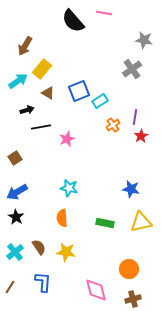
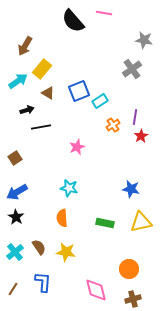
pink star: moved 10 px right, 8 px down
brown line: moved 3 px right, 2 px down
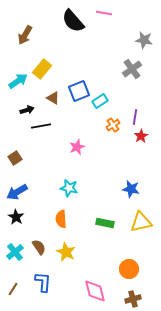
brown arrow: moved 11 px up
brown triangle: moved 5 px right, 5 px down
black line: moved 1 px up
orange semicircle: moved 1 px left, 1 px down
yellow star: rotated 18 degrees clockwise
pink diamond: moved 1 px left, 1 px down
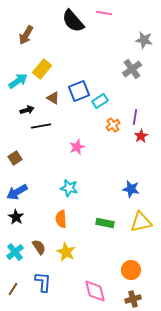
brown arrow: moved 1 px right
orange circle: moved 2 px right, 1 px down
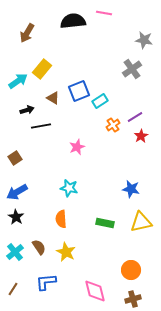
black semicircle: rotated 125 degrees clockwise
brown arrow: moved 1 px right, 2 px up
purple line: rotated 49 degrees clockwise
blue L-shape: moved 3 px right; rotated 100 degrees counterclockwise
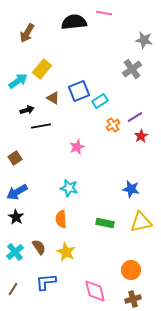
black semicircle: moved 1 px right, 1 px down
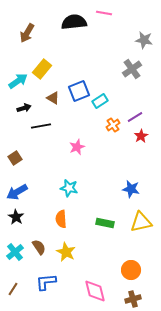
black arrow: moved 3 px left, 2 px up
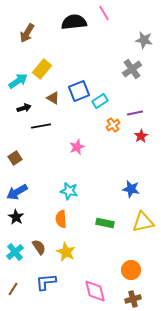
pink line: rotated 49 degrees clockwise
purple line: moved 4 px up; rotated 21 degrees clockwise
cyan star: moved 3 px down
yellow triangle: moved 2 px right
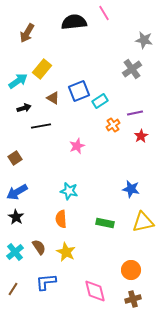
pink star: moved 1 px up
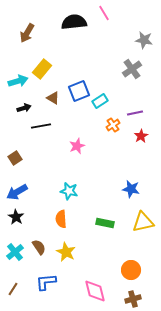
cyan arrow: rotated 18 degrees clockwise
